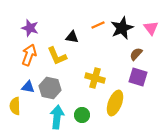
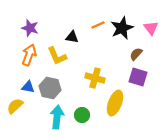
yellow semicircle: rotated 48 degrees clockwise
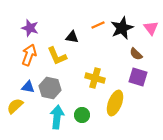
brown semicircle: rotated 88 degrees counterclockwise
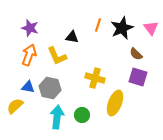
orange line: rotated 48 degrees counterclockwise
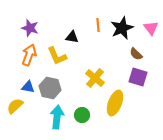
orange line: rotated 24 degrees counterclockwise
yellow cross: rotated 24 degrees clockwise
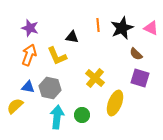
pink triangle: rotated 28 degrees counterclockwise
purple square: moved 2 px right, 1 px down
